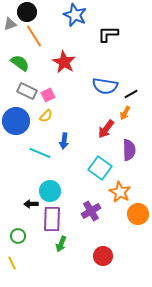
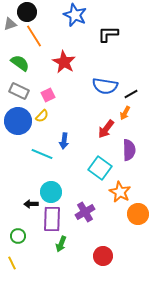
gray rectangle: moved 8 px left
yellow semicircle: moved 4 px left
blue circle: moved 2 px right
cyan line: moved 2 px right, 1 px down
cyan circle: moved 1 px right, 1 px down
purple cross: moved 6 px left, 1 px down
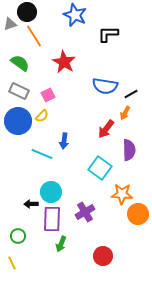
orange star: moved 2 px right, 2 px down; rotated 25 degrees counterclockwise
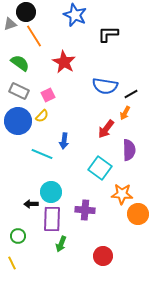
black circle: moved 1 px left
purple cross: moved 2 px up; rotated 36 degrees clockwise
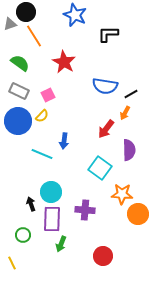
black arrow: rotated 72 degrees clockwise
green circle: moved 5 px right, 1 px up
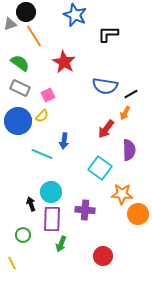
gray rectangle: moved 1 px right, 3 px up
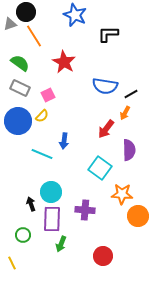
orange circle: moved 2 px down
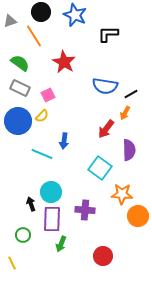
black circle: moved 15 px right
gray triangle: moved 3 px up
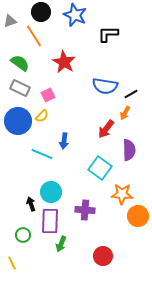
purple rectangle: moved 2 px left, 2 px down
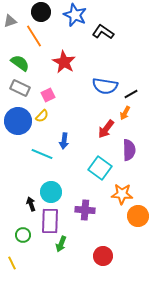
black L-shape: moved 5 px left, 2 px up; rotated 35 degrees clockwise
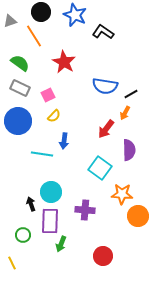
yellow semicircle: moved 12 px right
cyan line: rotated 15 degrees counterclockwise
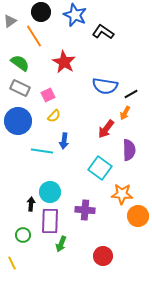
gray triangle: rotated 16 degrees counterclockwise
cyan line: moved 3 px up
cyan circle: moved 1 px left
black arrow: rotated 24 degrees clockwise
